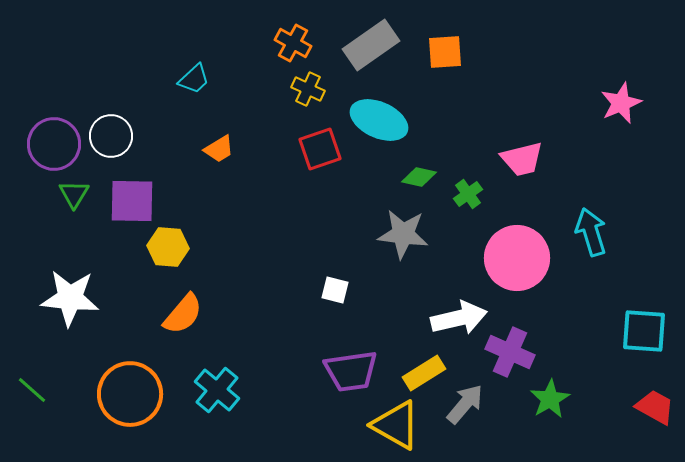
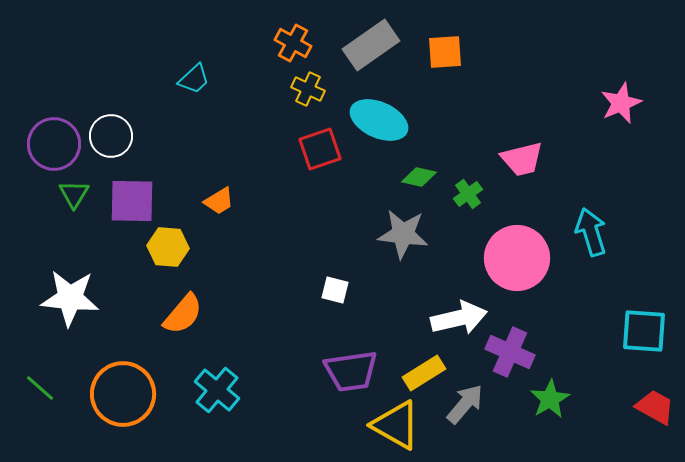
orange trapezoid: moved 52 px down
green line: moved 8 px right, 2 px up
orange circle: moved 7 px left
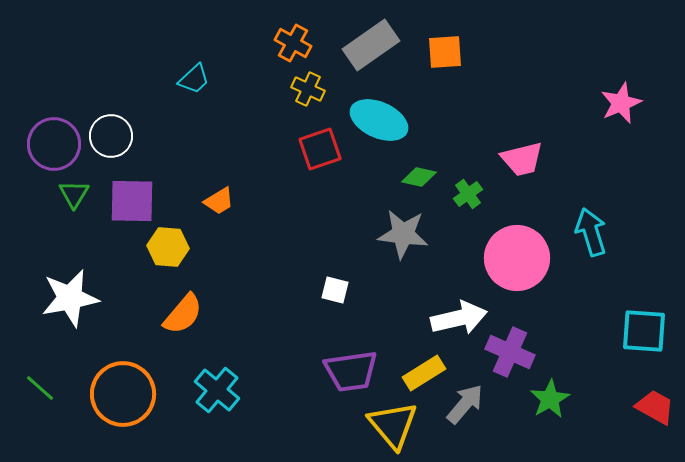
white star: rotated 16 degrees counterclockwise
yellow triangle: moved 3 px left; rotated 20 degrees clockwise
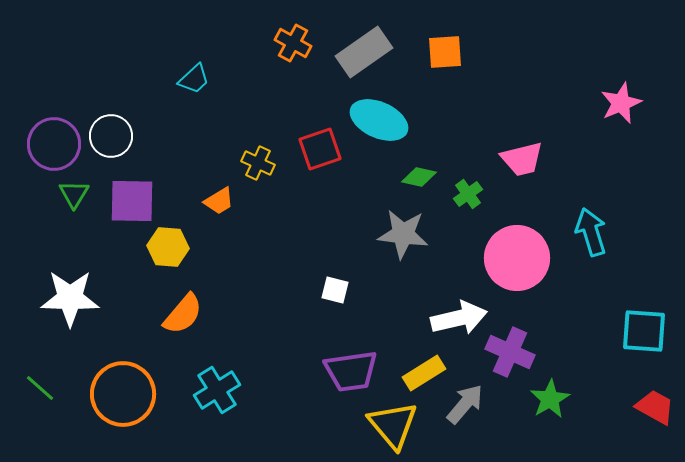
gray rectangle: moved 7 px left, 7 px down
yellow cross: moved 50 px left, 74 px down
white star: rotated 12 degrees clockwise
cyan cross: rotated 18 degrees clockwise
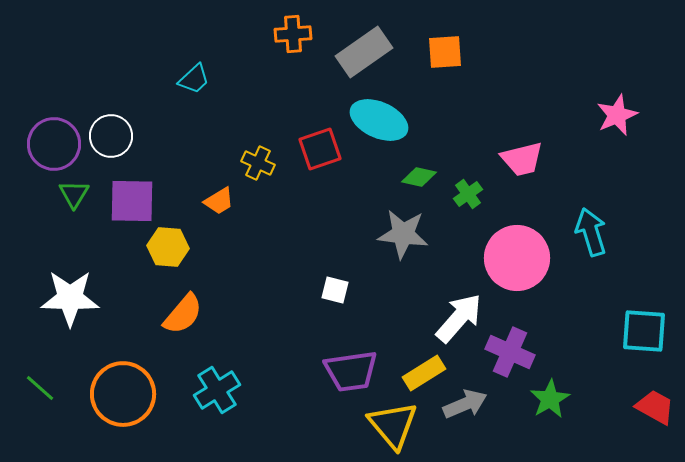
orange cross: moved 9 px up; rotated 33 degrees counterclockwise
pink star: moved 4 px left, 12 px down
white arrow: rotated 36 degrees counterclockwise
gray arrow: rotated 27 degrees clockwise
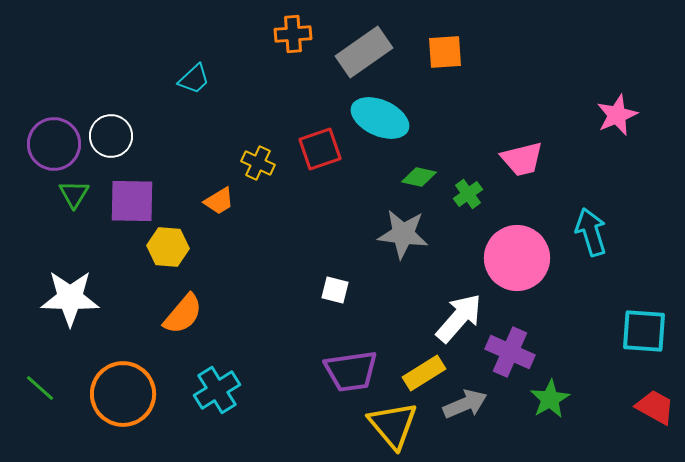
cyan ellipse: moved 1 px right, 2 px up
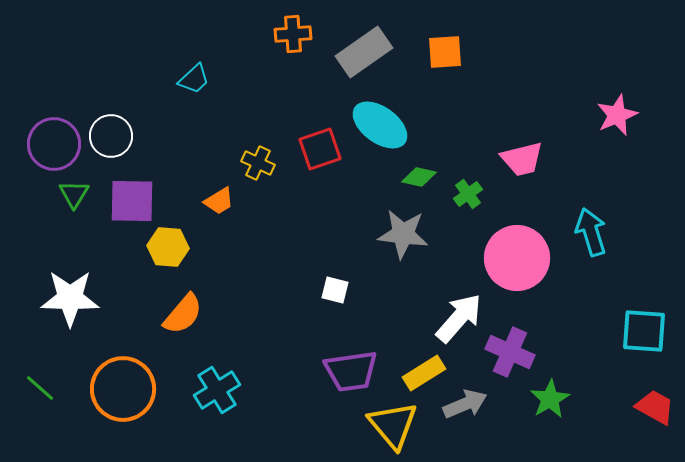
cyan ellipse: moved 7 px down; rotated 12 degrees clockwise
orange circle: moved 5 px up
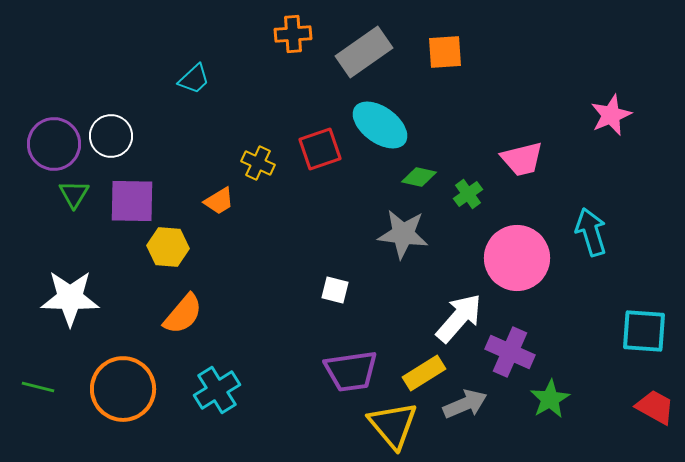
pink star: moved 6 px left
green line: moved 2 px left, 1 px up; rotated 28 degrees counterclockwise
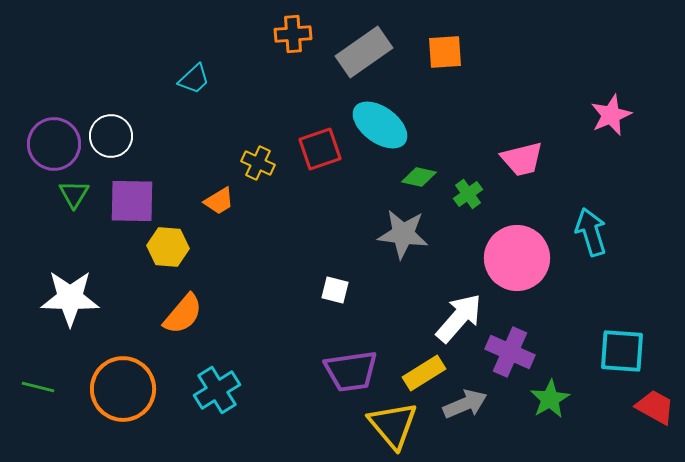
cyan square: moved 22 px left, 20 px down
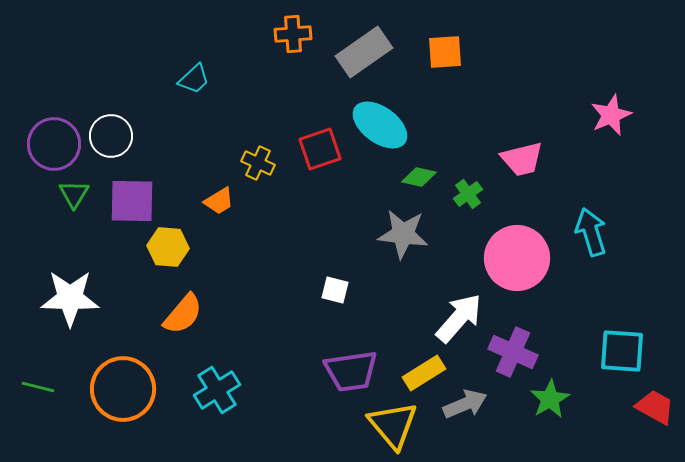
purple cross: moved 3 px right
